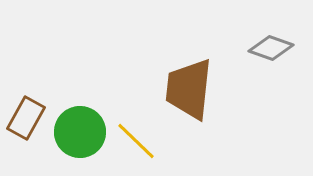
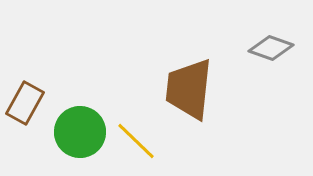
brown rectangle: moved 1 px left, 15 px up
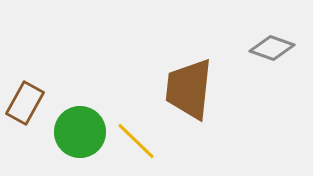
gray diamond: moved 1 px right
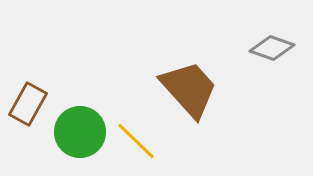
brown trapezoid: rotated 132 degrees clockwise
brown rectangle: moved 3 px right, 1 px down
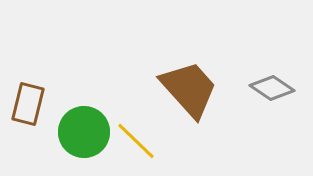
gray diamond: moved 40 px down; rotated 15 degrees clockwise
brown rectangle: rotated 15 degrees counterclockwise
green circle: moved 4 px right
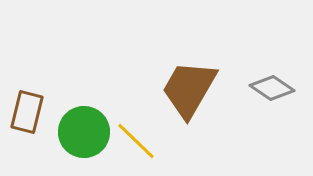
brown trapezoid: rotated 108 degrees counterclockwise
brown rectangle: moved 1 px left, 8 px down
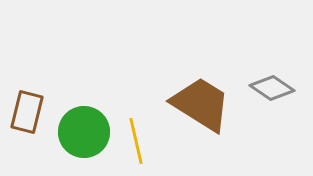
brown trapezoid: moved 12 px right, 15 px down; rotated 92 degrees clockwise
yellow line: rotated 33 degrees clockwise
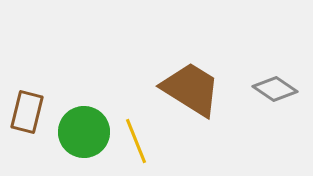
gray diamond: moved 3 px right, 1 px down
brown trapezoid: moved 10 px left, 15 px up
yellow line: rotated 9 degrees counterclockwise
